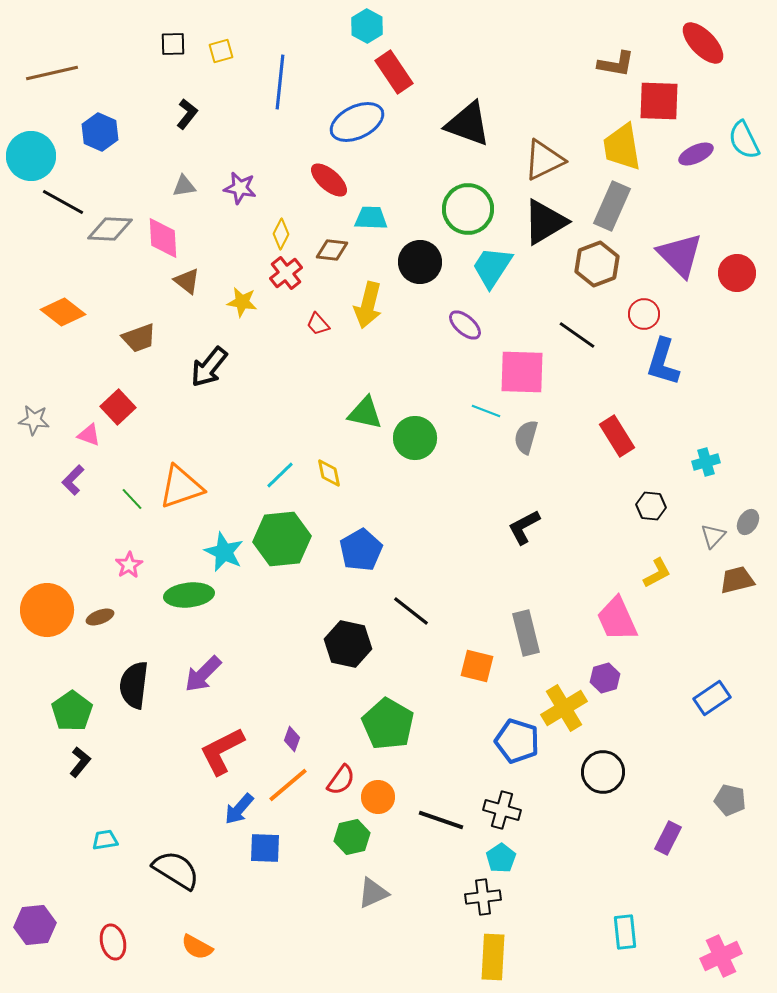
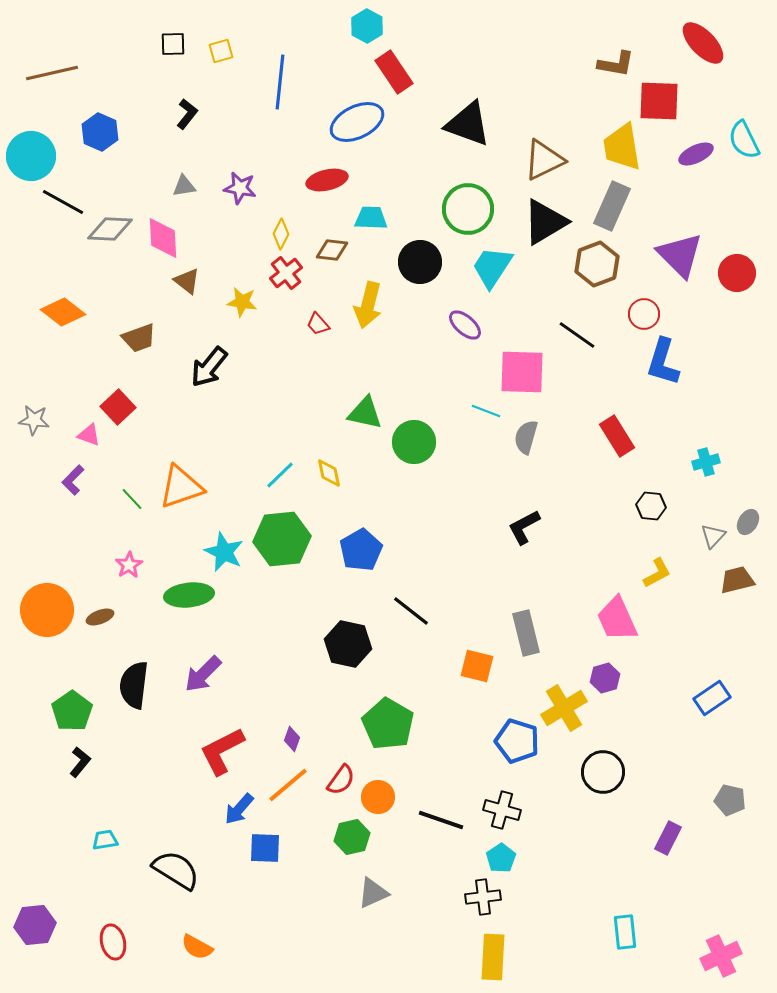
red ellipse at (329, 180): moved 2 px left; rotated 54 degrees counterclockwise
green circle at (415, 438): moved 1 px left, 4 px down
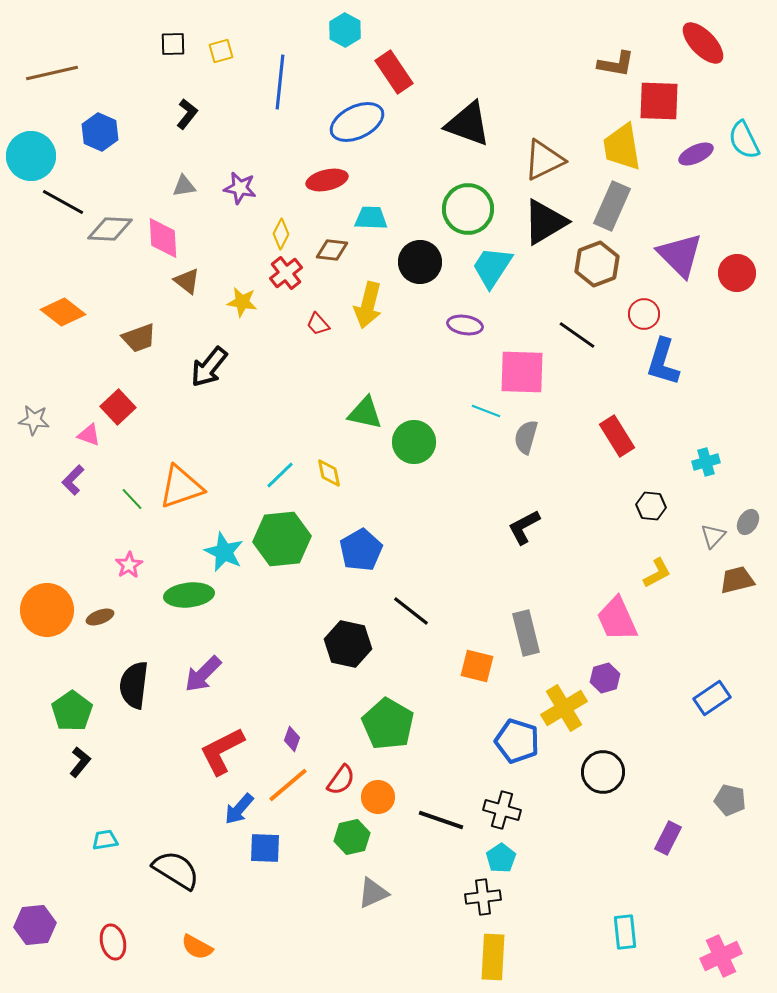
cyan hexagon at (367, 26): moved 22 px left, 4 px down
purple ellipse at (465, 325): rotated 32 degrees counterclockwise
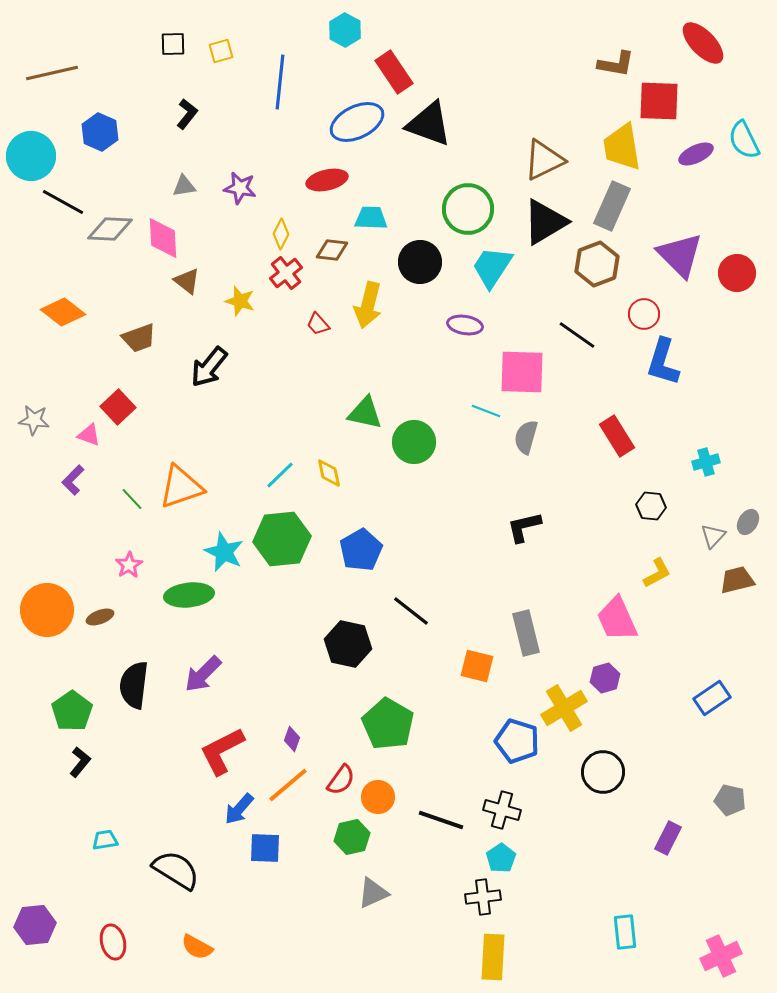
black triangle at (468, 124): moved 39 px left
yellow star at (242, 302): moved 2 px left, 1 px up; rotated 8 degrees clockwise
black L-shape at (524, 527): rotated 15 degrees clockwise
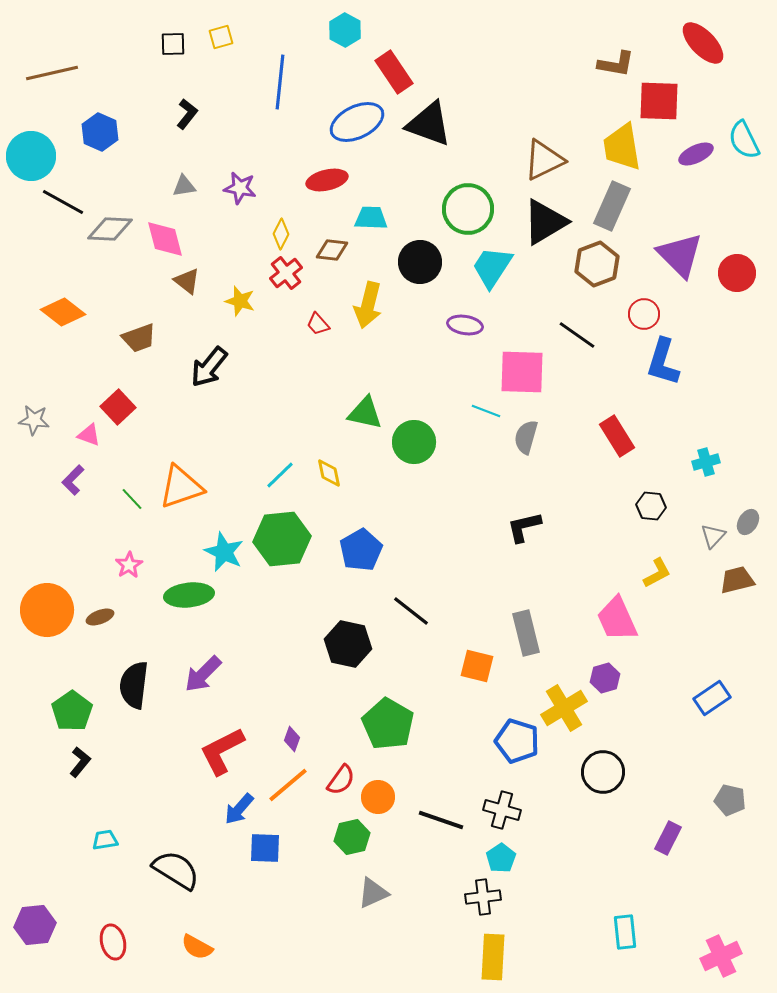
yellow square at (221, 51): moved 14 px up
pink diamond at (163, 238): moved 2 px right, 1 px down; rotated 12 degrees counterclockwise
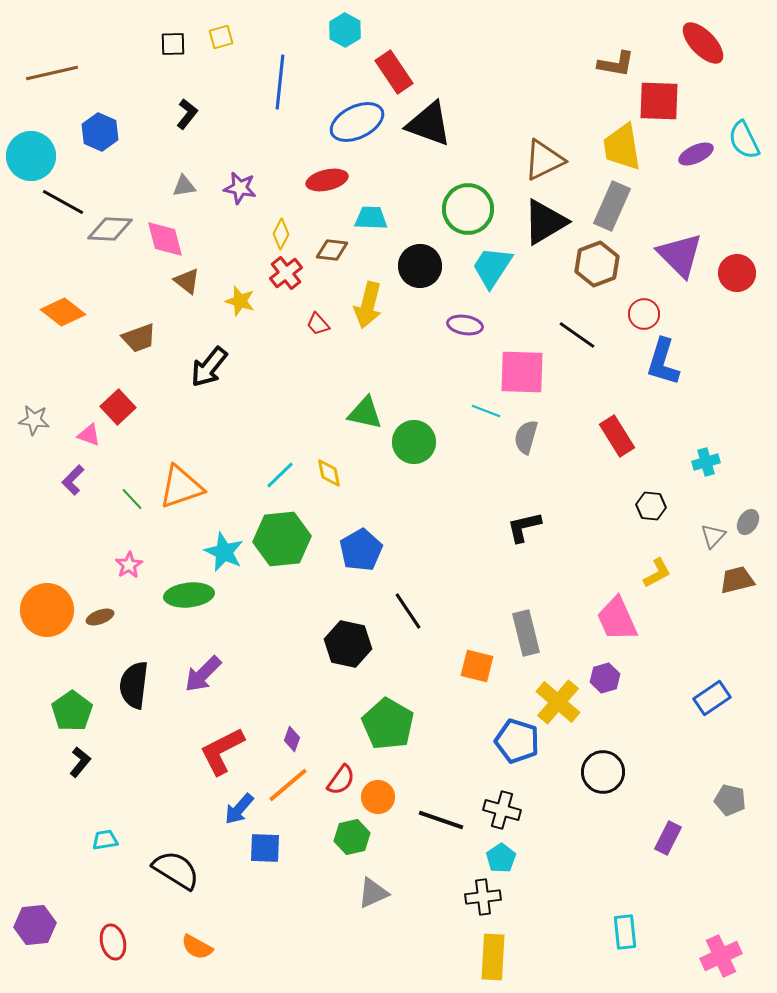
black circle at (420, 262): moved 4 px down
black line at (411, 611): moved 3 px left; rotated 18 degrees clockwise
yellow cross at (564, 708): moved 6 px left, 6 px up; rotated 18 degrees counterclockwise
